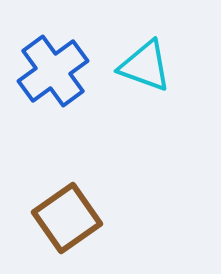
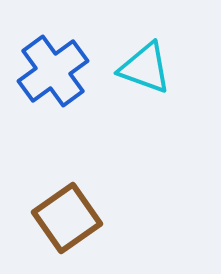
cyan triangle: moved 2 px down
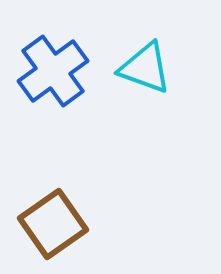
brown square: moved 14 px left, 6 px down
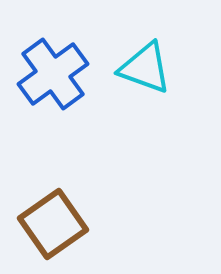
blue cross: moved 3 px down
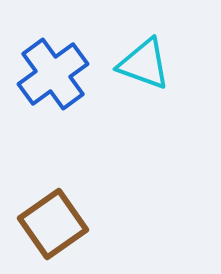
cyan triangle: moved 1 px left, 4 px up
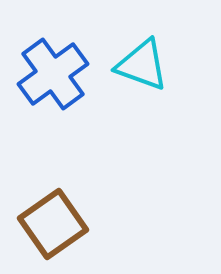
cyan triangle: moved 2 px left, 1 px down
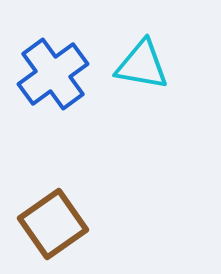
cyan triangle: rotated 10 degrees counterclockwise
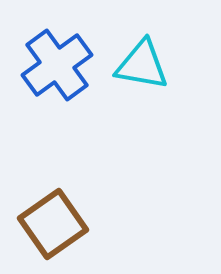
blue cross: moved 4 px right, 9 px up
